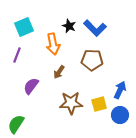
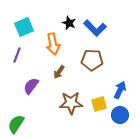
black star: moved 3 px up
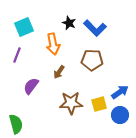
blue arrow: moved 2 px down; rotated 30 degrees clockwise
green semicircle: rotated 132 degrees clockwise
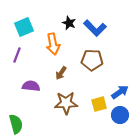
brown arrow: moved 2 px right, 1 px down
purple semicircle: rotated 60 degrees clockwise
brown star: moved 5 px left
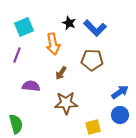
yellow square: moved 6 px left, 23 px down
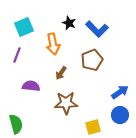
blue L-shape: moved 2 px right, 1 px down
brown pentagon: rotated 25 degrees counterclockwise
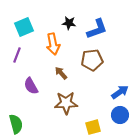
black star: rotated 16 degrees counterclockwise
blue L-shape: rotated 65 degrees counterclockwise
brown pentagon: rotated 15 degrees clockwise
brown arrow: rotated 104 degrees clockwise
purple semicircle: rotated 126 degrees counterclockwise
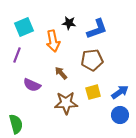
orange arrow: moved 3 px up
purple semicircle: moved 1 px right, 1 px up; rotated 36 degrees counterclockwise
yellow square: moved 35 px up
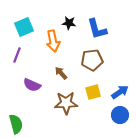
blue L-shape: rotated 95 degrees clockwise
